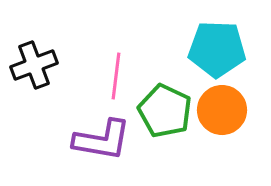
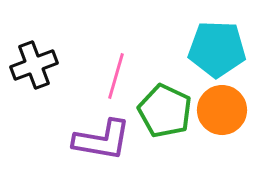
pink line: rotated 9 degrees clockwise
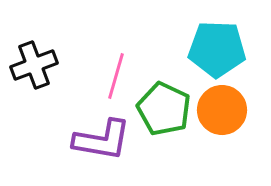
green pentagon: moved 1 px left, 2 px up
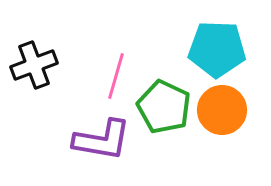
green pentagon: moved 2 px up
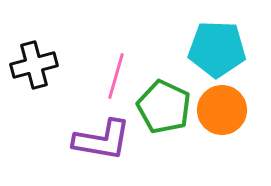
black cross: rotated 6 degrees clockwise
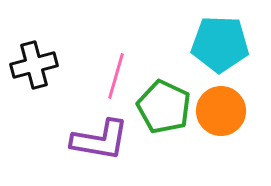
cyan pentagon: moved 3 px right, 5 px up
orange circle: moved 1 px left, 1 px down
purple L-shape: moved 2 px left
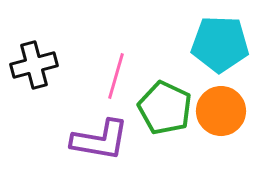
green pentagon: moved 1 px right, 1 px down
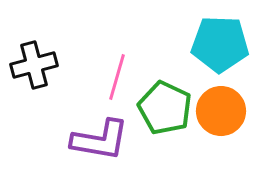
pink line: moved 1 px right, 1 px down
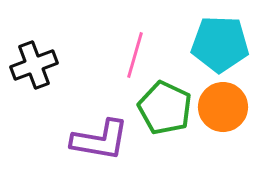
black cross: rotated 6 degrees counterclockwise
pink line: moved 18 px right, 22 px up
orange circle: moved 2 px right, 4 px up
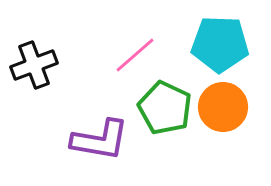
pink line: rotated 33 degrees clockwise
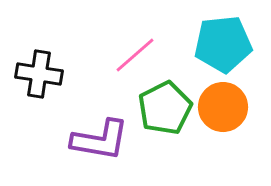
cyan pentagon: moved 3 px right; rotated 8 degrees counterclockwise
black cross: moved 5 px right, 9 px down; rotated 30 degrees clockwise
green pentagon: rotated 20 degrees clockwise
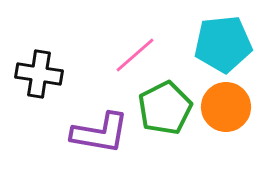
orange circle: moved 3 px right
purple L-shape: moved 7 px up
